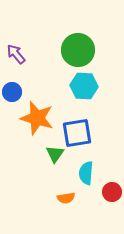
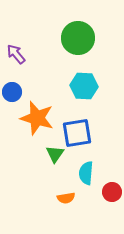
green circle: moved 12 px up
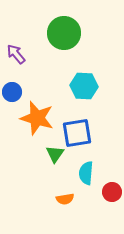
green circle: moved 14 px left, 5 px up
orange semicircle: moved 1 px left, 1 px down
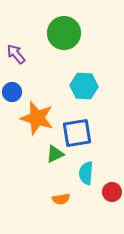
green triangle: rotated 30 degrees clockwise
orange semicircle: moved 4 px left
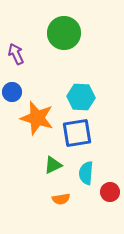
purple arrow: rotated 15 degrees clockwise
cyan hexagon: moved 3 px left, 11 px down
green triangle: moved 2 px left, 11 px down
red circle: moved 2 px left
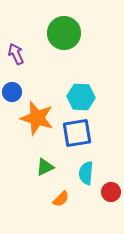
green triangle: moved 8 px left, 2 px down
red circle: moved 1 px right
orange semicircle: rotated 36 degrees counterclockwise
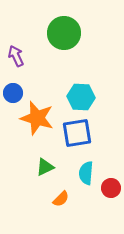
purple arrow: moved 2 px down
blue circle: moved 1 px right, 1 px down
red circle: moved 4 px up
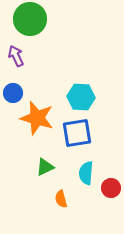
green circle: moved 34 px left, 14 px up
orange semicircle: rotated 120 degrees clockwise
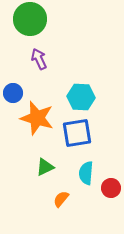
purple arrow: moved 23 px right, 3 px down
orange semicircle: rotated 54 degrees clockwise
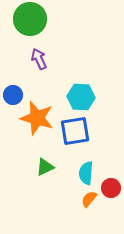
blue circle: moved 2 px down
blue square: moved 2 px left, 2 px up
orange semicircle: moved 28 px right
